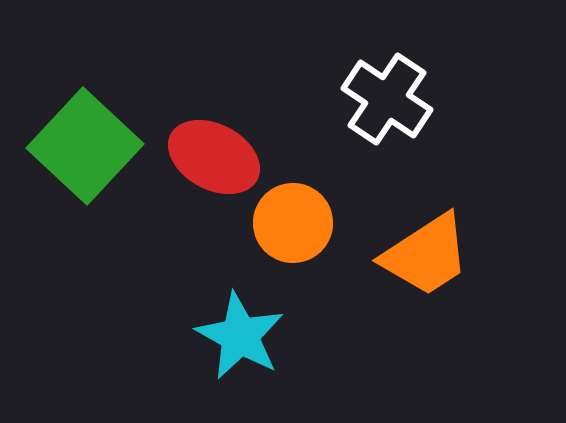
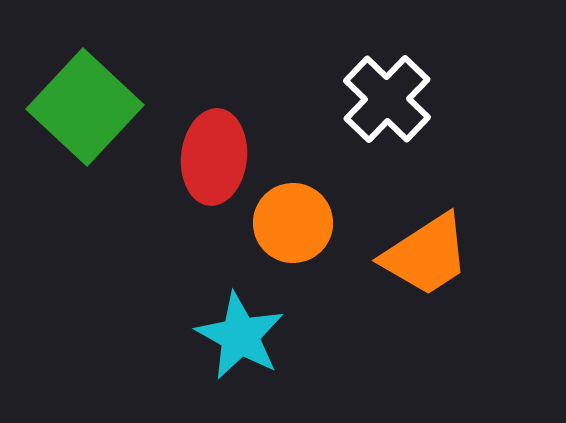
white cross: rotated 10 degrees clockwise
green square: moved 39 px up
red ellipse: rotated 68 degrees clockwise
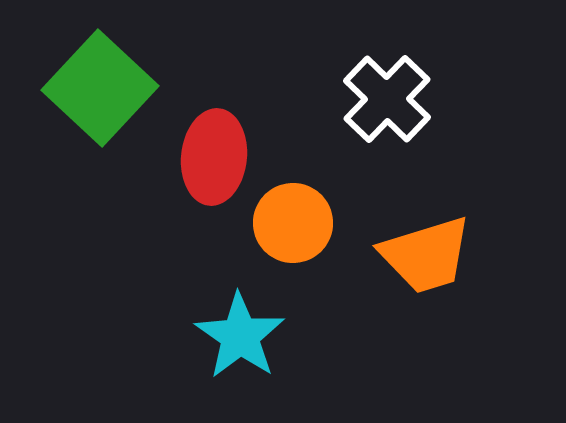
green square: moved 15 px right, 19 px up
orange trapezoid: rotated 16 degrees clockwise
cyan star: rotated 6 degrees clockwise
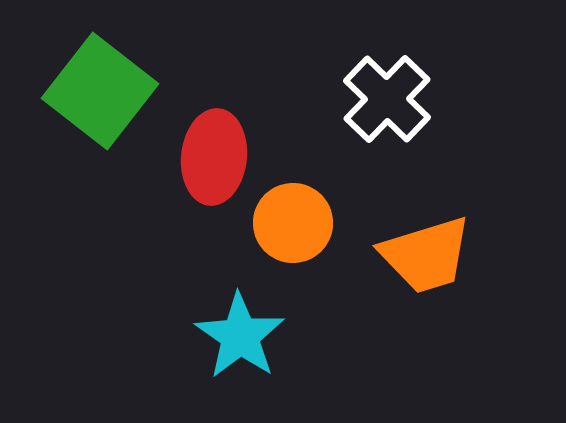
green square: moved 3 px down; rotated 5 degrees counterclockwise
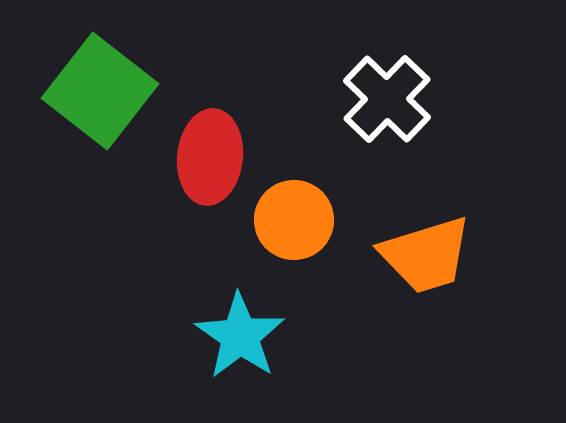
red ellipse: moved 4 px left
orange circle: moved 1 px right, 3 px up
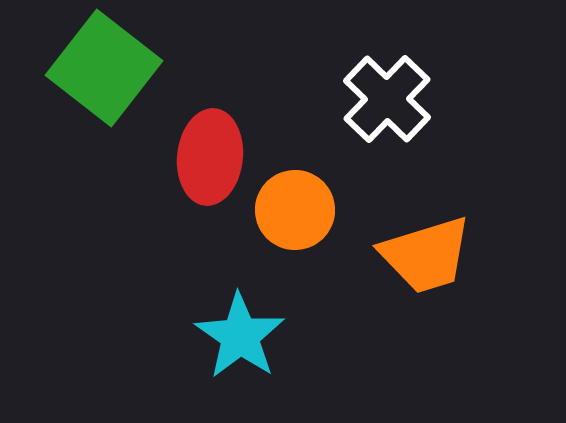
green square: moved 4 px right, 23 px up
orange circle: moved 1 px right, 10 px up
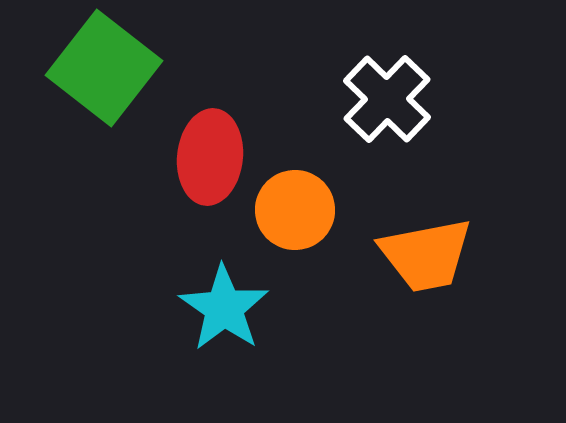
orange trapezoid: rotated 6 degrees clockwise
cyan star: moved 16 px left, 28 px up
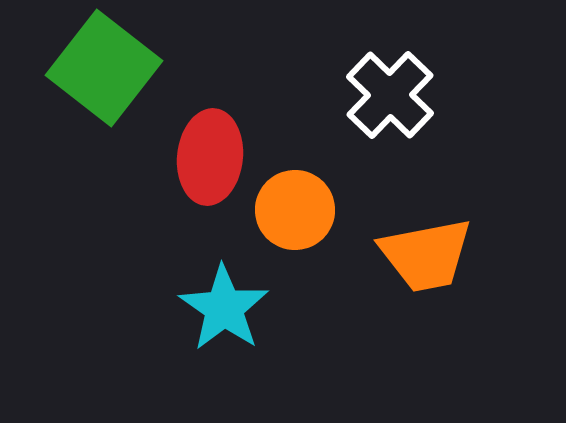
white cross: moved 3 px right, 4 px up
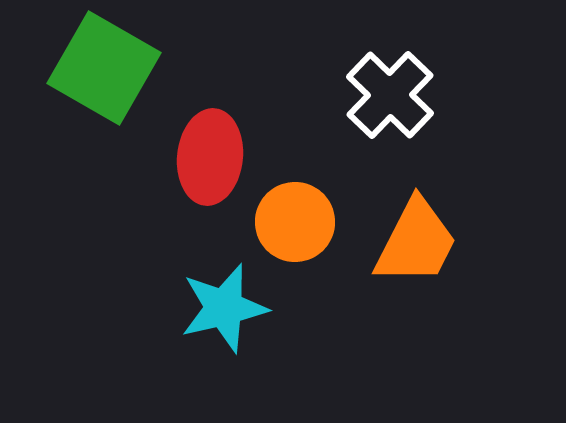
green square: rotated 8 degrees counterclockwise
orange circle: moved 12 px down
orange trapezoid: moved 10 px left, 13 px up; rotated 52 degrees counterclockwise
cyan star: rotated 24 degrees clockwise
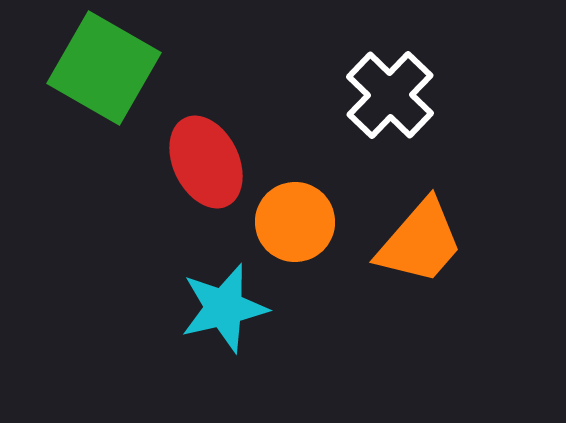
red ellipse: moved 4 px left, 5 px down; rotated 32 degrees counterclockwise
orange trapezoid: moved 4 px right; rotated 14 degrees clockwise
